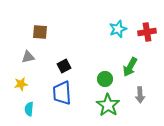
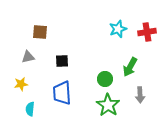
black square: moved 2 px left, 5 px up; rotated 24 degrees clockwise
cyan semicircle: moved 1 px right
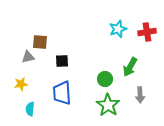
brown square: moved 10 px down
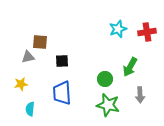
green star: rotated 20 degrees counterclockwise
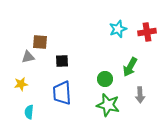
cyan semicircle: moved 1 px left, 3 px down
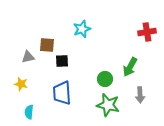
cyan star: moved 36 px left
brown square: moved 7 px right, 3 px down
yellow star: rotated 24 degrees clockwise
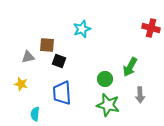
red cross: moved 4 px right, 4 px up; rotated 24 degrees clockwise
black square: moved 3 px left; rotated 24 degrees clockwise
cyan semicircle: moved 6 px right, 2 px down
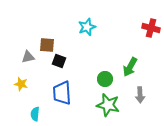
cyan star: moved 5 px right, 2 px up
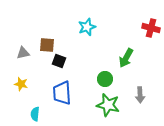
gray triangle: moved 5 px left, 4 px up
green arrow: moved 4 px left, 9 px up
